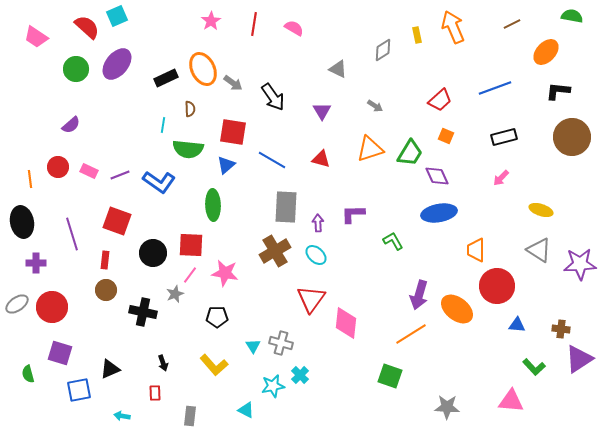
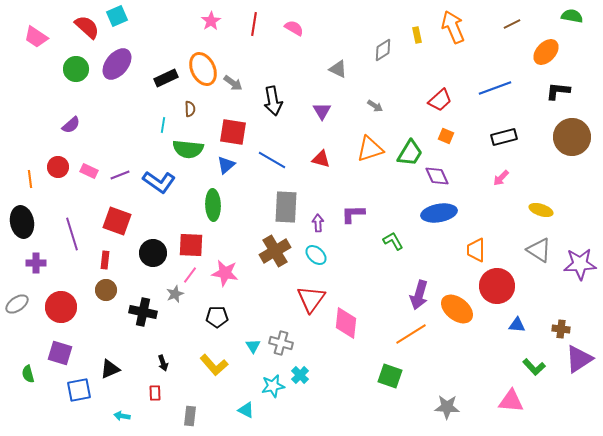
black arrow at (273, 97): moved 4 px down; rotated 24 degrees clockwise
red circle at (52, 307): moved 9 px right
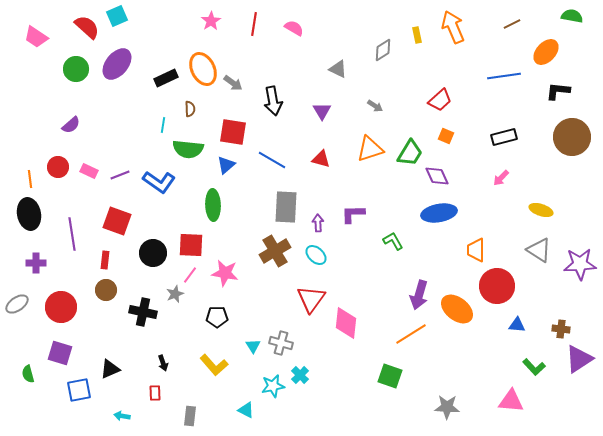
blue line at (495, 88): moved 9 px right, 12 px up; rotated 12 degrees clockwise
black ellipse at (22, 222): moved 7 px right, 8 px up
purple line at (72, 234): rotated 8 degrees clockwise
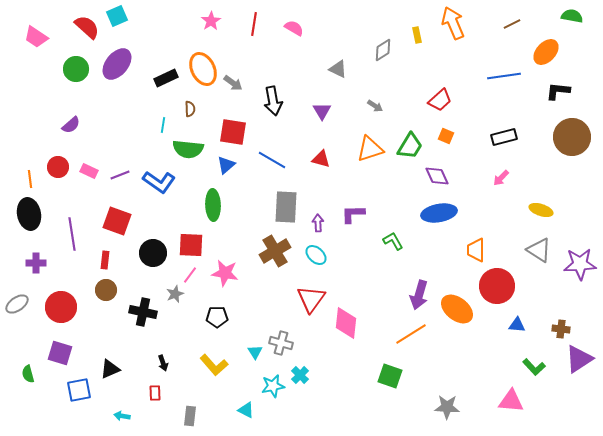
orange arrow at (453, 27): moved 4 px up
green trapezoid at (410, 153): moved 7 px up
cyan triangle at (253, 346): moved 2 px right, 6 px down
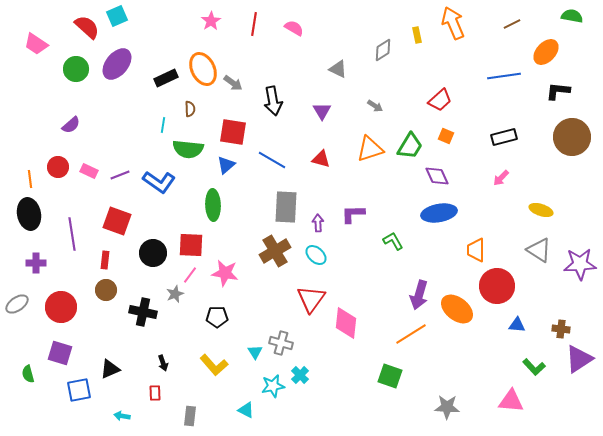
pink trapezoid at (36, 37): moved 7 px down
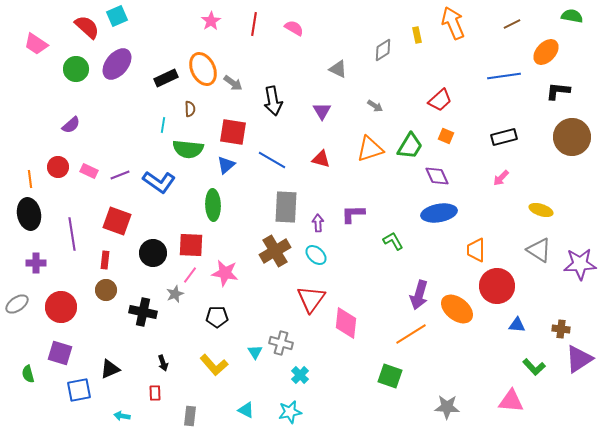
cyan star at (273, 386): moved 17 px right, 26 px down
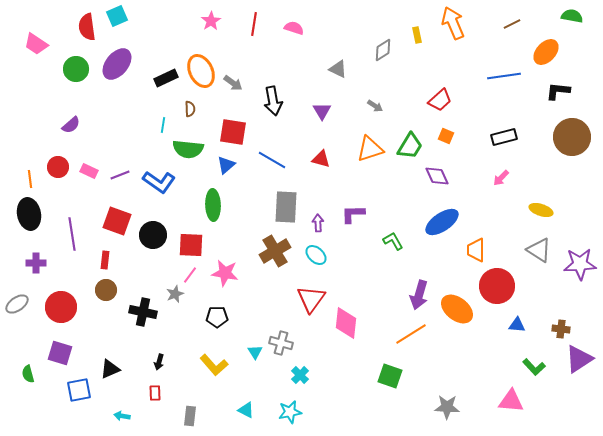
red semicircle at (87, 27): rotated 140 degrees counterclockwise
pink semicircle at (294, 28): rotated 12 degrees counterclockwise
orange ellipse at (203, 69): moved 2 px left, 2 px down
blue ellipse at (439, 213): moved 3 px right, 9 px down; rotated 24 degrees counterclockwise
black circle at (153, 253): moved 18 px up
black arrow at (163, 363): moved 4 px left, 1 px up; rotated 35 degrees clockwise
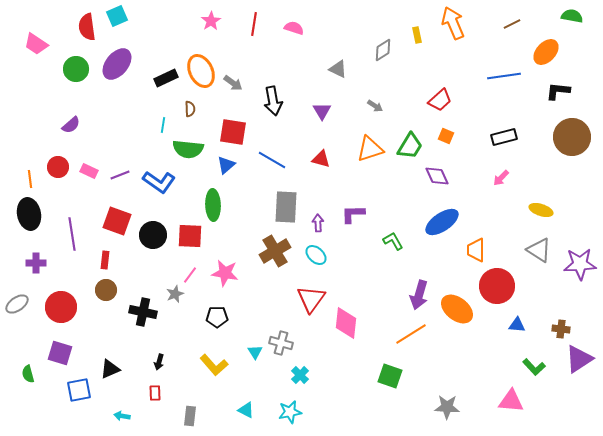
red square at (191, 245): moved 1 px left, 9 px up
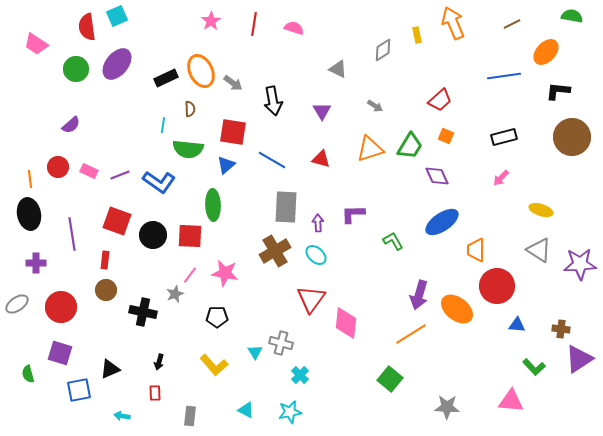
green square at (390, 376): moved 3 px down; rotated 20 degrees clockwise
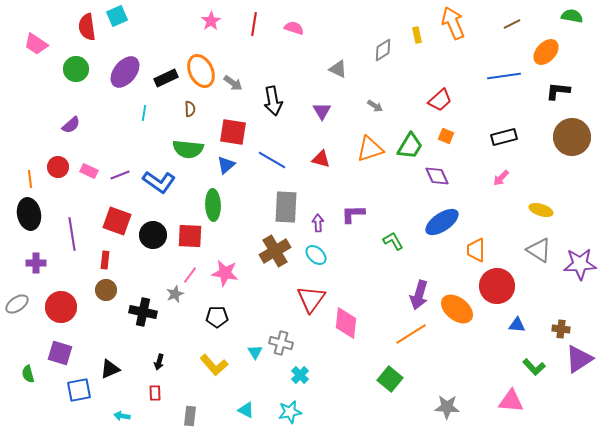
purple ellipse at (117, 64): moved 8 px right, 8 px down
cyan line at (163, 125): moved 19 px left, 12 px up
